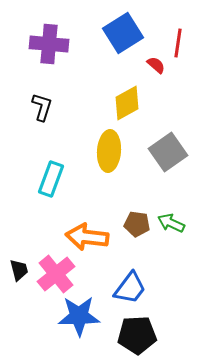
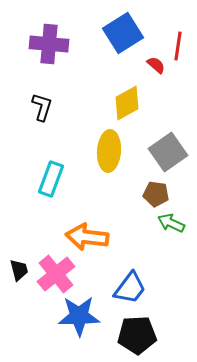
red line: moved 3 px down
brown pentagon: moved 19 px right, 30 px up
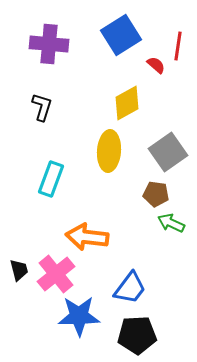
blue square: moved 2 px left, 2 px down
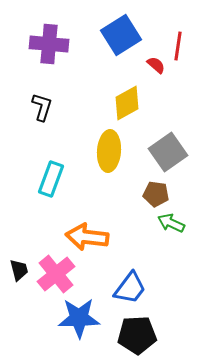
blue star: moved 2 px down
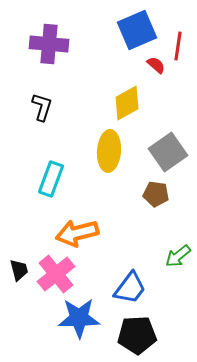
blue square: moved 16 px right, 5 px up; rotated 9 degrees clockwise
green arrow: moved 7 px right, 33 px down; rotated 64 degrees counterclockwise
orange arrow: moved 10 px left, 4 px up; rotated 21 degrees counterclockwise
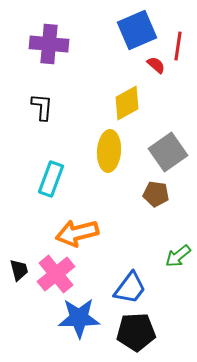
black L-shape: rotated 12 degrees counterclockwise
black pentagon: moved 1 px left, 3 px up
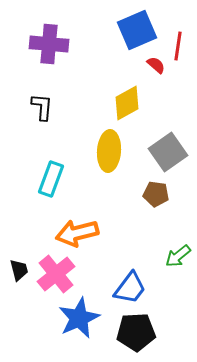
blue star: rotated 24 degrees counterclockwise
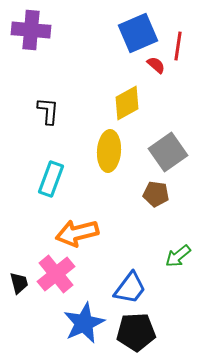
blue square: moved 1 px right, 3 px down
purple cross: moved 18 px left, 14 px up
black L-shape: moved 6 px right, 4 px down
black trapezoid: moved 13 px down
blue star: moved 5 px right, 5 px down
